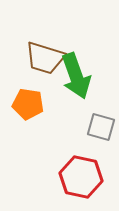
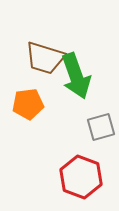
orange pentagon: rotated 16 degrees counterclockwise
gray square: rotated 32 degrees counterclockwise
red hexagon: rotated 9 degrees clockwise
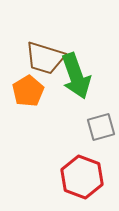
orange pentagon: moved 13 px up; rotated 24 degrees counterclockwise
red hexagon: moved 1 px right
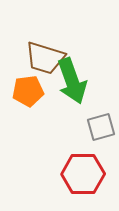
green arrow: moved 4 px left, 5 px down
orange pentagon: rotated 24 degrees clockwise
red hexagon: moved 1 px right, 3 px up; rotated 21 degrees counterclockwise
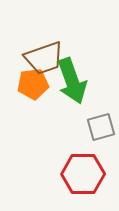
brown trapezoid: moved 1 px left; rotated 36 degrees counterclockwise
orange pentagon: moved 5 px right, 7 px up
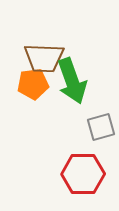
brown trapezoid: rotated 21 degrees clockwise
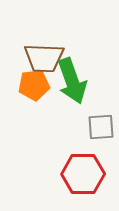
orange pentagon: moved 1 px right, 1 px down
gray square: rotated 12 degrees clockwise
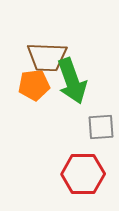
brown trapezoid: moved 3 px right, 1 px up
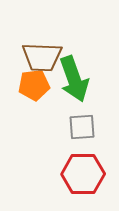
brown trapezoid: moved 5 px left
green arrow: moved 2 px right, 2 px up
gray square: moved 19 px left
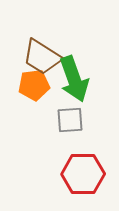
brown trapezoid: rotated 30 degrees clockwise
gray square: moved 12 px left, 7 px up
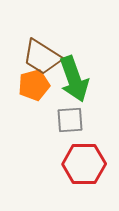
orange pentagon: rotated 8 degrees counterclockwise
red hexagon: moved 1 px right, 10 px up
